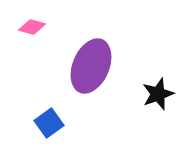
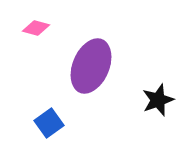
pink diamond: moved 4 px right, 1 px down
black star: moved 6 px down
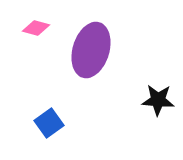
purple ellipse: moved 16 px up; rotated 6 degrees counterclockwise
black star: rotated 24 degrees clockwise
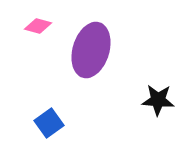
pink diamond: moved 2 px right, 2 px up
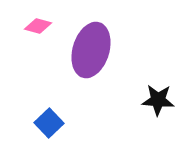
blue square: rotated 8 degrees counterclockwise
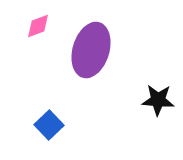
pink diamond: rotated 36 degrees counterclockwise
blue square: moved 2 px down
